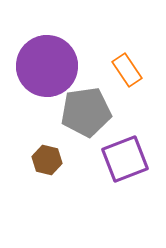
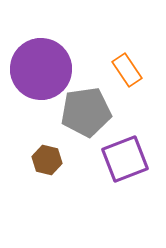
purple circle: moved 6 px left, 3 px down
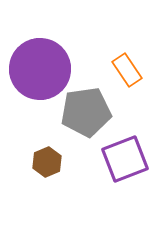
purple circle: moved 1 px left
brown hexagon: moved 2 px down; rotated 24 degrees clockwise
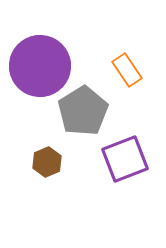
purple circle: moved 3 px up
gray pentagon: moved 3 px left, 1 px up; rotated 24 degrees counterclockwise
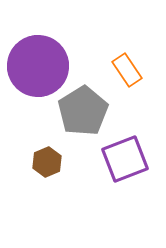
purple circle: moved 2 px left
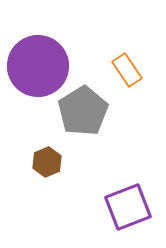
purple square: moved 3 px right, 48 px down
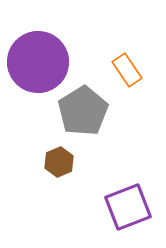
purple circle: moved 4 px up
brown hexagon: moved 12 px right
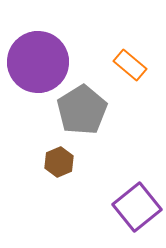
orange rectangle: moved 3 px right, 5 px up; rotated 16 degrees counterclockwise
gray pentagon: moved 1 px left, 1 px up
purple square: moved 9 px right; rotated 18 degrees counterclockwise
